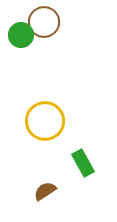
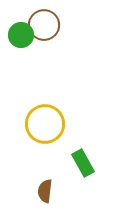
brown circle: moved 3 px down
yellow circle: moved 3 px down
brown semicircle: rotated 50 degrees counterclockwise
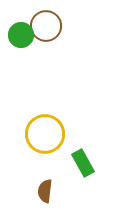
brown circle: moved 2 px right, 1 px down
yellow circle: moved 10 px down
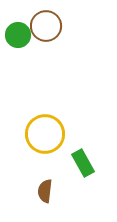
green circle: moved 3 px left
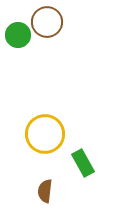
brown circle: moved 1 px right, 4 px up
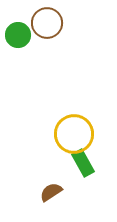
brown circle: moved 1 px down
yellow circle: moved 29 px right
brown semicircle: moved 6 px right, 1 px down; rotated 50 degrees clockwise
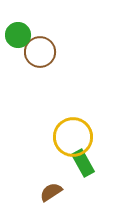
brown circle: moved 7 px left, 29 px down
yellow circle: moved 1 px left, 3 px down
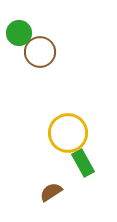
green circle: moved 1 px right, 2 px up
yellow circle: moved 5 px left, 4 px up
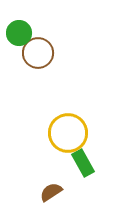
brown circle: moved 2 px left, 1 px down
